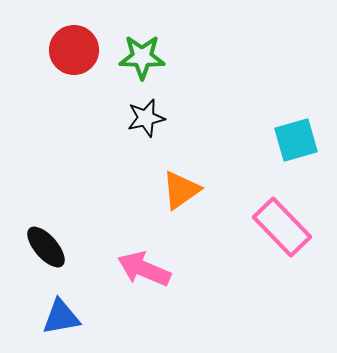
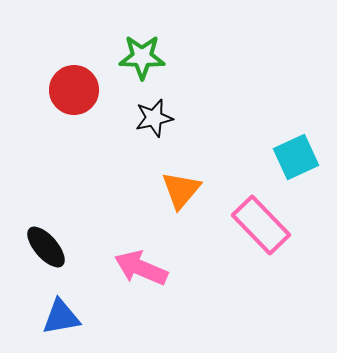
red circle: moved 40 px down
black star: moved 8 px right
cyan square: moved 17 px down; rotated 9 degrees counterclockwise
orange triangle: rotated 15 degrees counterclockwise
pink rectangle: moved 21 px left, 2 px up
pink arrow: moved 3 px left, 1 px up
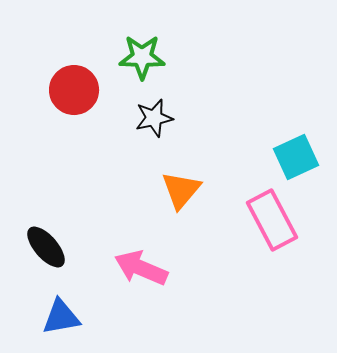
pink rectangle: moved 11 px right, 5 px up; rotated 16 degrees clockwise
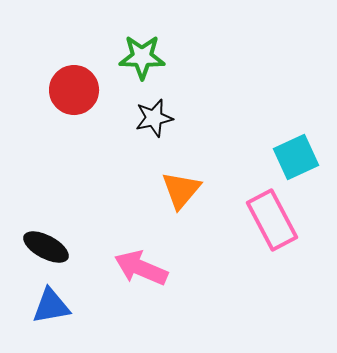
black ellipse: rotated 21 degrees counterclockwise
blue triangle: moved 10 px left, 11 px up
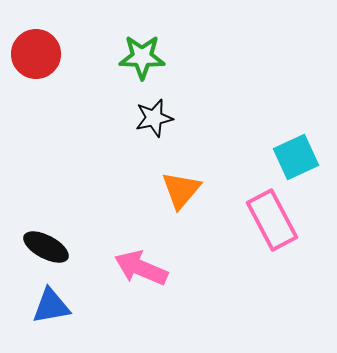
red circle: moved 38 px left, 36 px up
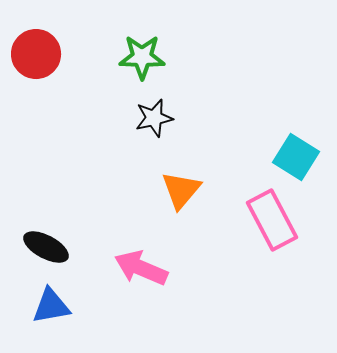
cyan square: rotated 33 degrees counterclockwise
